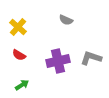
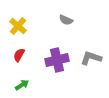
yellow cross: moved 1 px up
red semicircle: rotated 88 degrees clockwise
purple cross: moved 1 px left, 1 px up
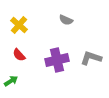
yellow cross: moved 1 px right, 1 px up
red semicircle: rotated 72 degrees counterclockwise
green arrow: moved 11 px left, 4 px up
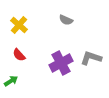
purple cross: moved 4 px right, 3 px down; rotated 15 degrees counterclockwise
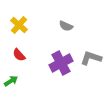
gray semicircle: moved 6 px down
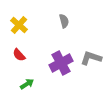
gray semicircle: moved 2 px left, 5 px up; rotated 128 degrees counterclockwise
green arrow: moved 16 px right, 3 px down
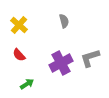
gray L-shape: moved 1 px left; rotated 35 degrees counterclockwise
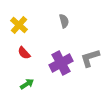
red semicircle: moved 5 px right, 2 px up
